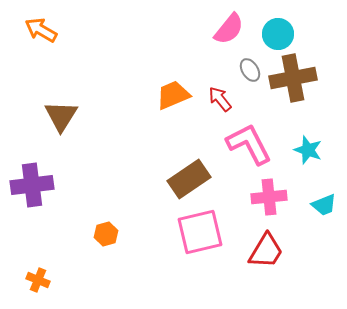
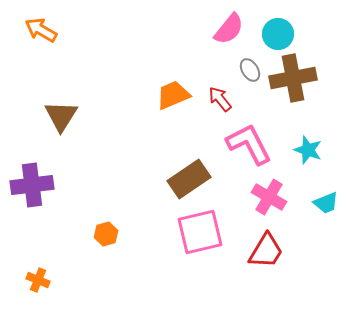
pink cross: rotated 36 degrees clockwise
cyan trapezoid: moved 2 px right, 2 px up
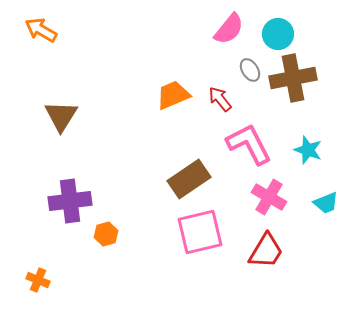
purple cross: moved 38 px right, 16 px down
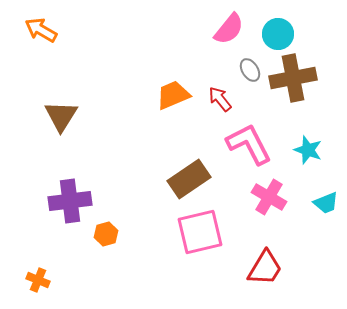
red trapezoid: moved 1 px left, 17 px down
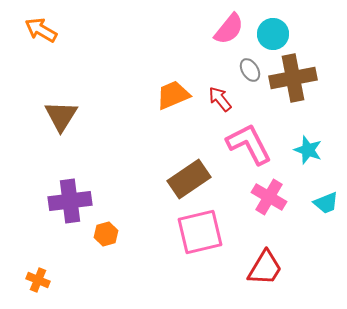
cyan circle: moved 5 px left
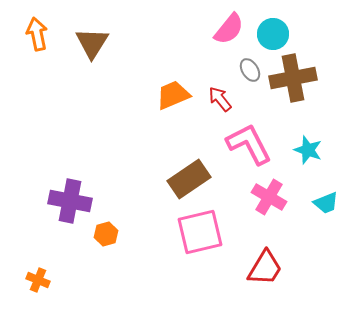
orange arrow: moved 4 px left, 4 px down; rotated 48 degrees clockwise
brown triangle: moved 31 px right, 73 px up
purple cross: rotated 18 degrees clockwise
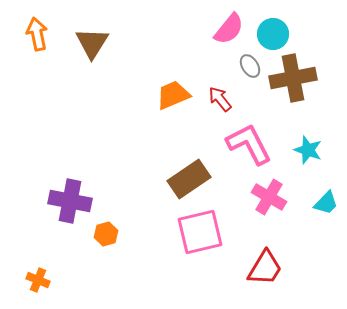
gray ellipse: moved 4 px up
cyan trapezoid: rotated 24 degrees counterclockwise
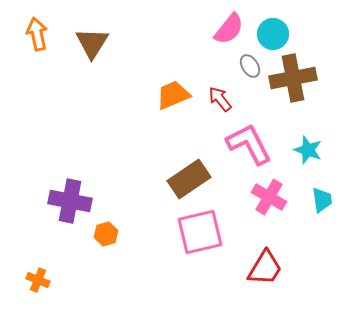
cyan trapezoid: moved 4 px left, 3 px up; rotated 52 degrees counterclockwise
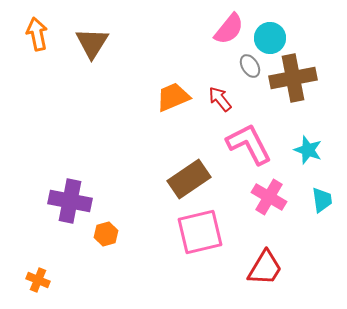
cyan circle: moved 3 px left, 4 px down
orange trapezoid: moved 2 px down
